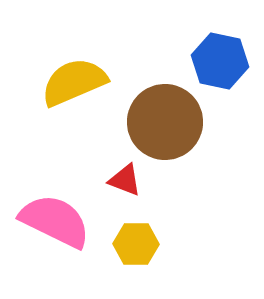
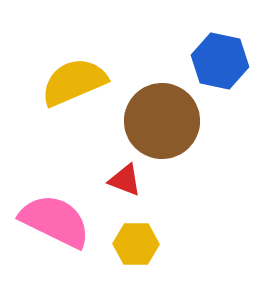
brown circle: moved 3 px left, 1 px up
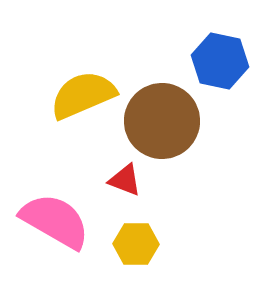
yellow semicircle: moved 9 px right, 13 px down
pink semicircle: rotated 4 degrees clockwise
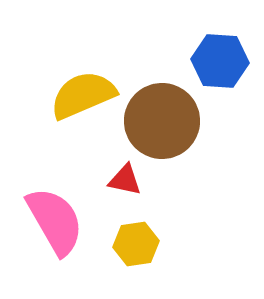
blue hexagon: rotated 8 degrees counterclockwise
red triangle: rotated 9 degrees counterclockwise
pink semicircle: rotated 30 degrees clockwise
yellow hexagon: rotated 9 degrees counterclockwise
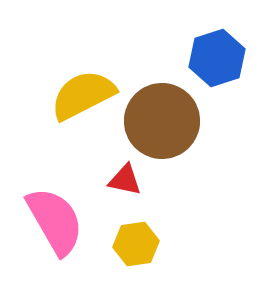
blue hexagon: moved 3 px left, 3 px up; rotated 22 degrees counterclockwise
yellow semicircle: rotated 4 degrees counterclockwise
